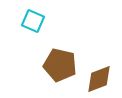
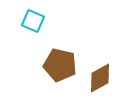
brown diamond: moved 1 px right, 1 px up; rotated 8 degrees counterclockwise
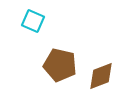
brown diamond: moved 1 px right, 2 px up; rotated 8 degrees clockwise
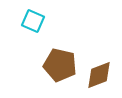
brown diamond: moved 2 px left, 1 px up
